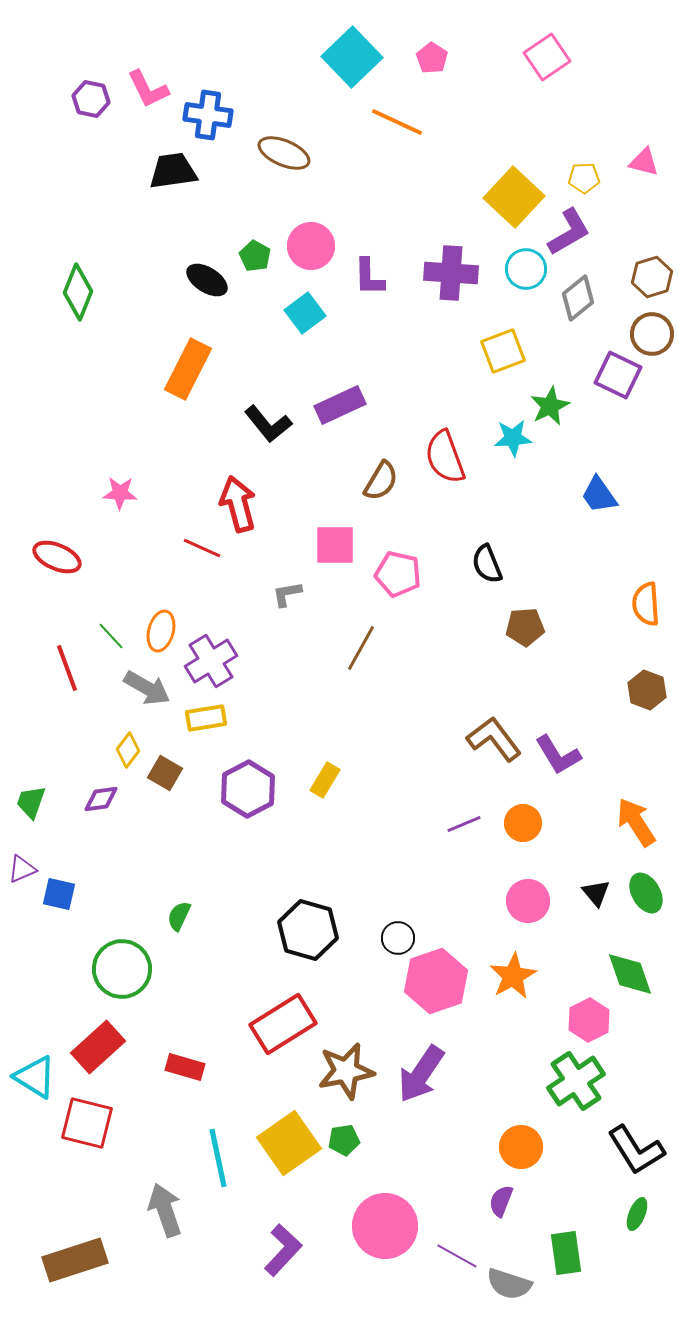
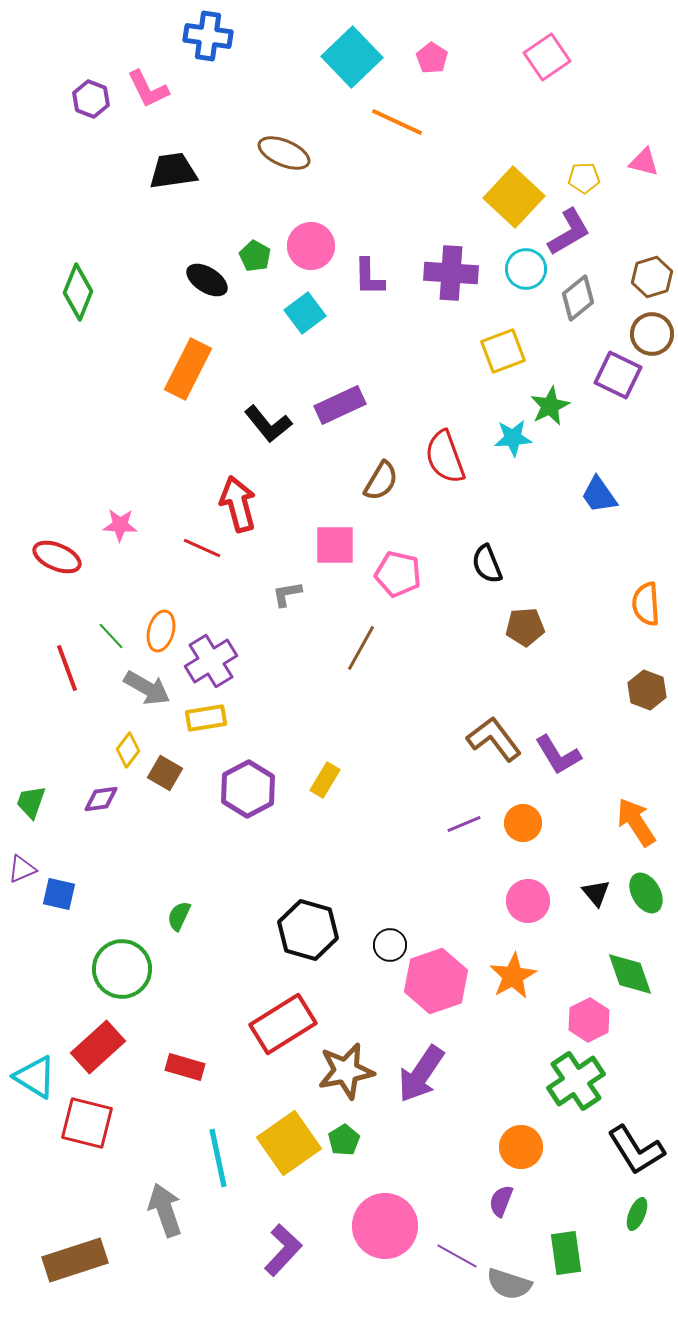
purple hexagon at (91, 99): rotated 9 degrees clockwise
blue cross at (208, 115): moved 79 px up
pink star at (120, 493): moved 32 px down
black circle at (398, 938): moved 8 px left, 7 px down
green pentagon at (344, 1140): rotated 24 degrees counterclockwise
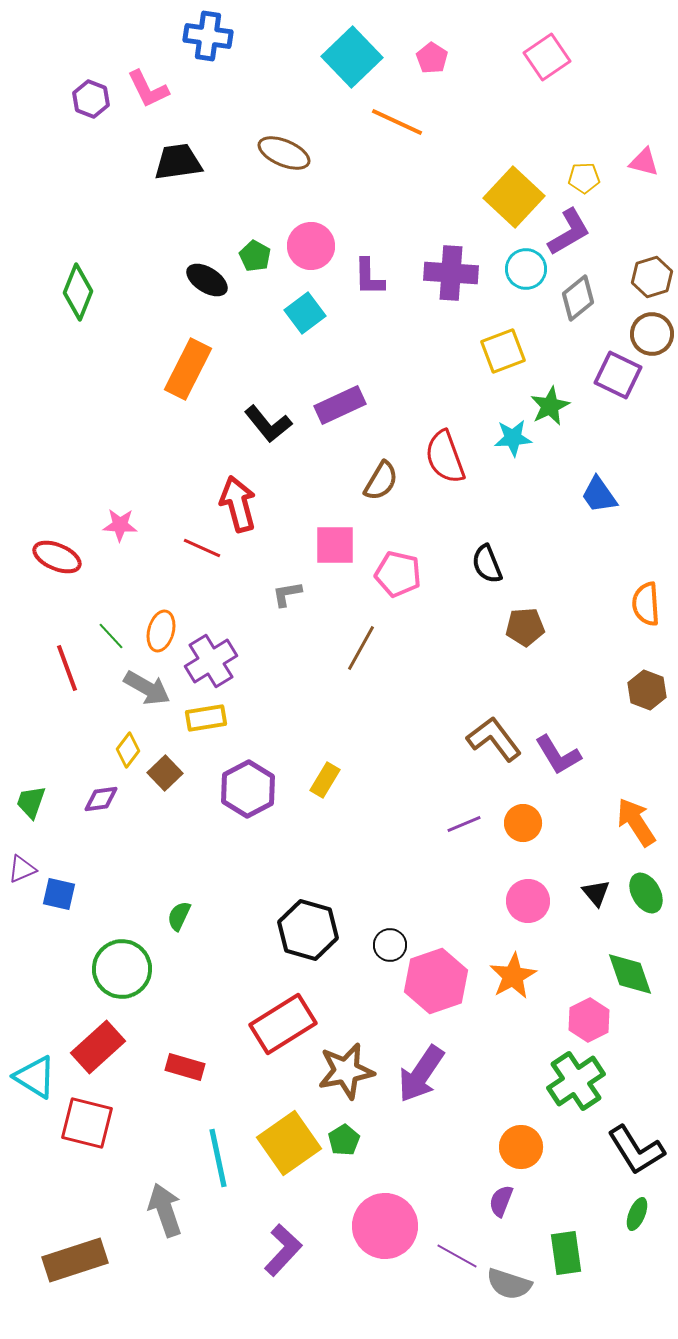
black trapezoid at (173, 171): moved 5 px right, 9 px up
brown square at (165, 773): rotated 16 degrees clockwise
